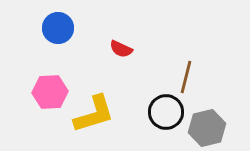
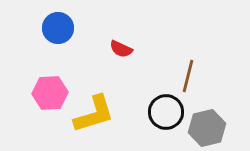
brown line: moved 2 px right, 1 px up
pink hexagon: moved 1 px down
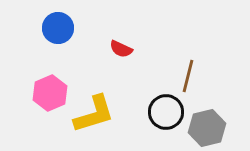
pink hexagon: rotated 20 degrees counterclockwise
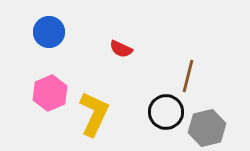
blue circle: moved 9 px left, 4 px down
yellow L-shape: rotated 48 degrees counterclockwise
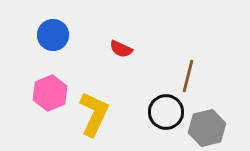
blue circle: moved 4 px right, 3 px down
